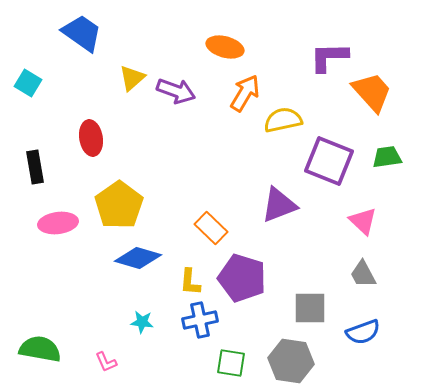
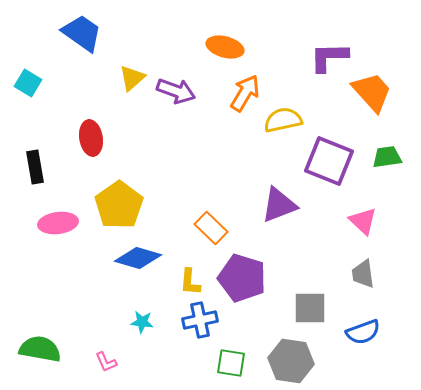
gray trapezoid: rotated 20 degrees clockwise
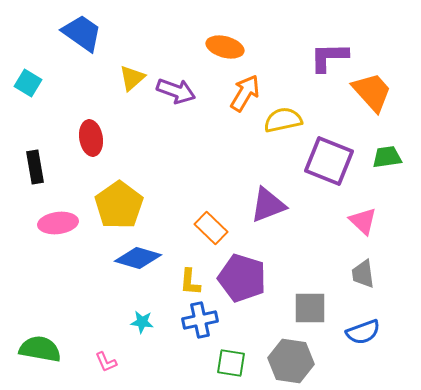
purple triangle: moved 11 px left
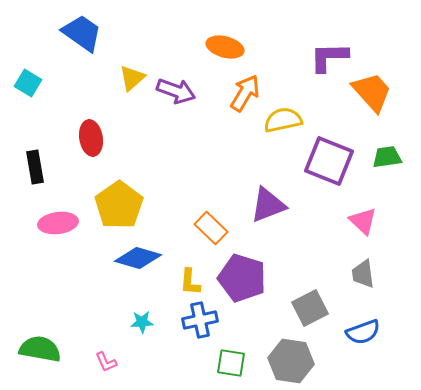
gray square: rotated 27 degrees counterclockwise
cyan star: rotated 10 degrees counterclockwise
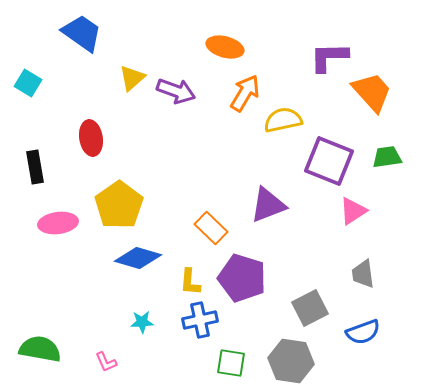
pink triangle: moved 10 px left, 10 px up; rotated 44 degrees clockwise
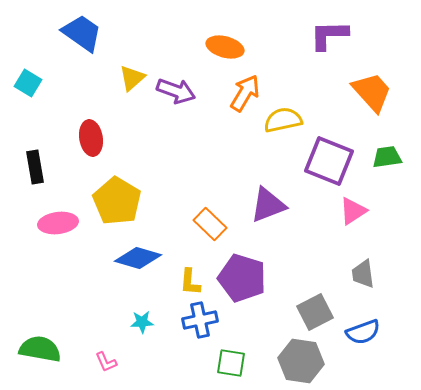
purple L-shape: moved 22 px up
yellow pentagon: moved 2 px left, 4 px up; rotated 6 degrees counterclockwise
orange rectangle: moved 1 px left, 4 px up
gray square: moved 5 px right, 4 px down
gray hexagon: moved 10 px right
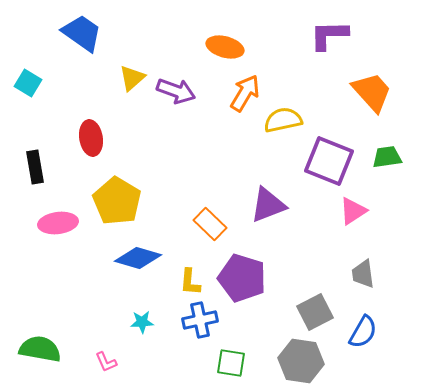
blue semicircle: rotated 40 degrees counterclockwise
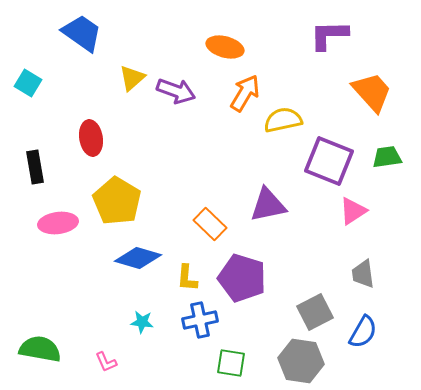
purple triangle: rotated 9 degrees clockwise
yellow L-shape: moved 3 px left, 4 px up
cyan star: rotated 10 degrees clockwise
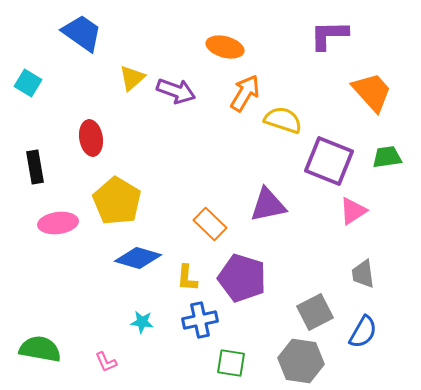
yellow semicircle: rotated 30 degrees clockwise
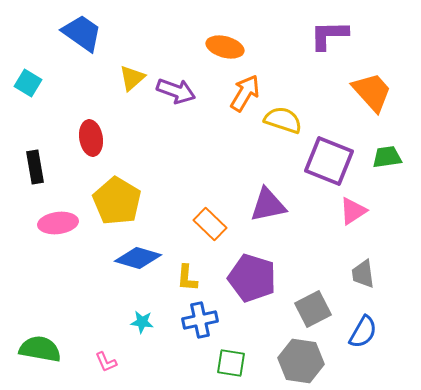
purple pentagon: moved 10 px right
gray square: moved 2 px left, 3 px up
